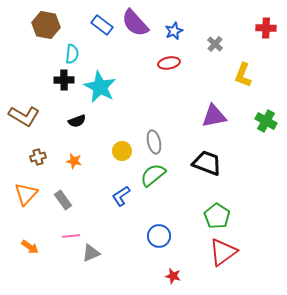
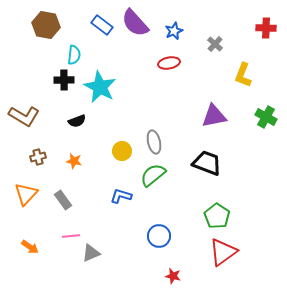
cyan semicircle: moved 2 px right, 1 px down
green cross: moved 4 px up
blue L-shape: rotated 50 degrees clockwise
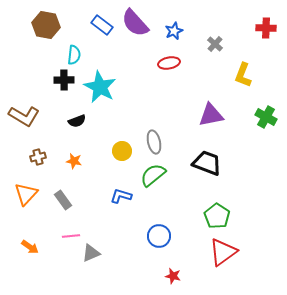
purple triangle: moved 3 px left, 1 px up
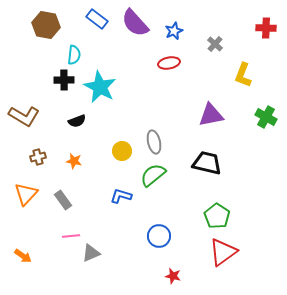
blue rectangle: moved 5 px left, 6 px up
black trapezoid: rotated 8 degrees counterclockwise
orange arrow: moved 7 px left, 9 px down
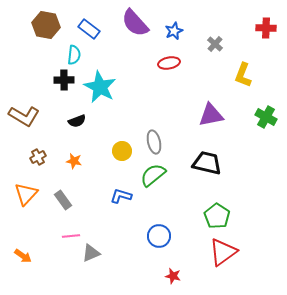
blue rectangle: moved 8 px left, 10 px down
brown cross: rotated 14 degrees counterclockwise
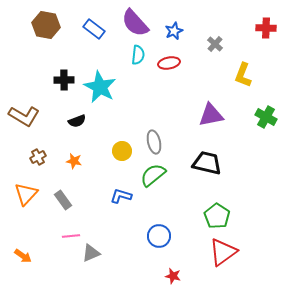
blue rectangle: moved 5 px right
cyan semicircle: moved 64 px right
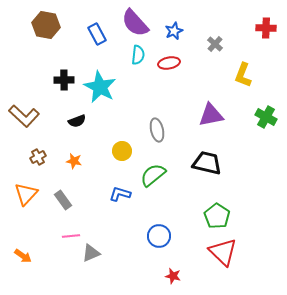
blue rectangle: moved 3 px right, 5 px down; rotated 25 degrees clockwise
brown L-shape: rotated 12 degrees clockwise
gray ellipse: moved 3 px right, 12 px up
blue L-shape: moved 1 px left, 2 px up
red triangle: rotated 40 degrees counterclockwise
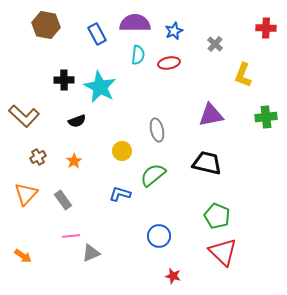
purple semicircle: rotated 132 degrees clockwise
green cross: rotated 35 degrees counterclockwise
orange star: rotated 28 degrees clockwise
green pentagon: rotated 10 degrees counterclockwise
